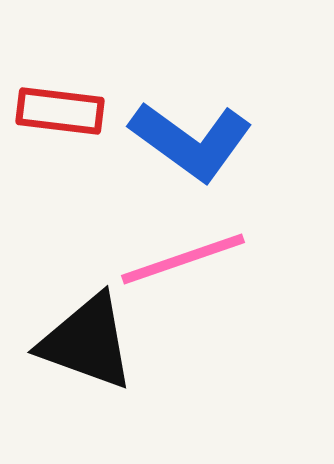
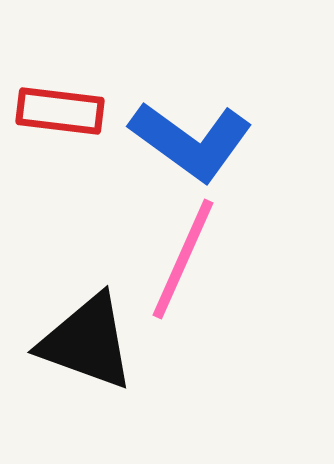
pink line: rotated 47 degrees counterclockwise
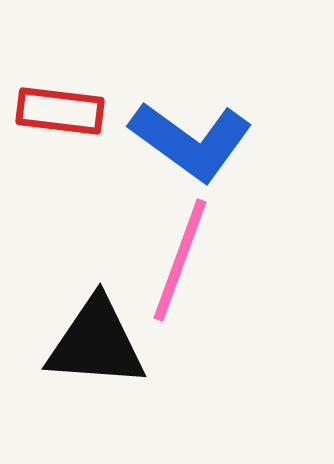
pink line: moved 3 px left, 1 px down; rotated 4 degrees counterclockwise
black triangle: moved 9 px right, 1 px down; rotated 16 degrees counterclockwise
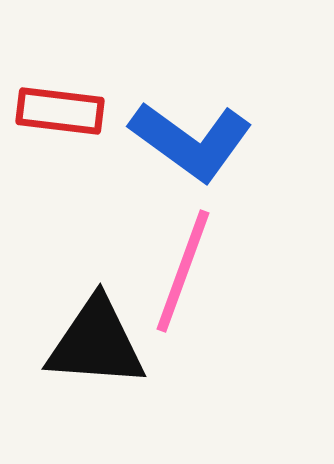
pink line: moved 3 px right, 11 px down
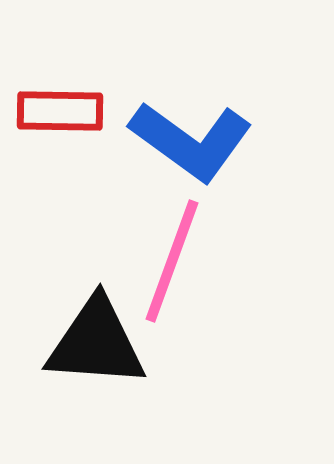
red rectangle: rotated 6 degrees counterclockwise
pink line: moved 11 px left, 10 px up
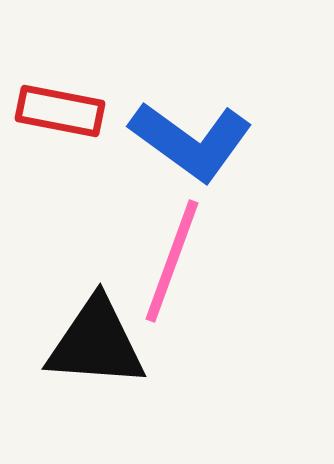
red rectangle: rotated 10 degrees clockwise
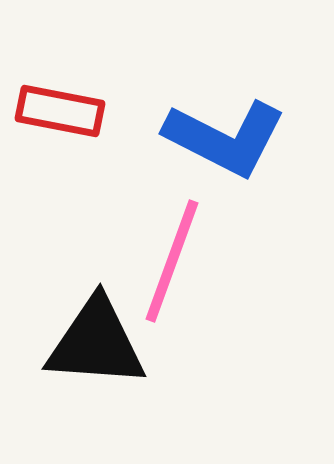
blue L-shape: moved 34 px right, 3 px up; rotated 9 degrees counterclockwise
